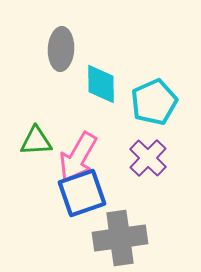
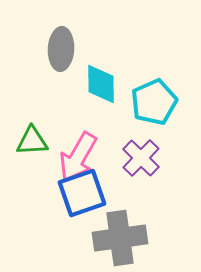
green triangle: moved 4 px left
purple cross: moved 7 px left
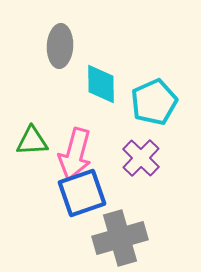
gray ellipse: moved 1 px left, 3 px up
pink arrow: moved 3 px left, 3 px up; rotated 15 degrees counterclockwise
gray cross: rotated 8 degrees counterclockwise
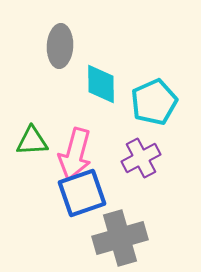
purple cross: rotated 18 degrees clockwise
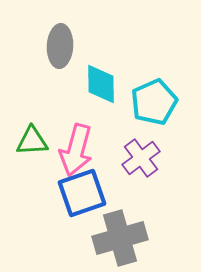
pink arrow: moved 1 px right, 4 px up
purple cross: rotated 9 degrees counterclockwise
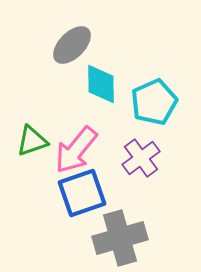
gray ellipse: moved 12 px right, 1 px up; rotated 42 degrees clockwise
green triangle: rotated 16 degrees counterclockwise
pink arrow: rotated 24 degrees clockwise
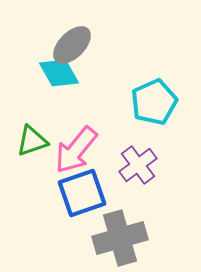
cyan diamond: moved 42 px left, 11 px up; rotated 30 degrees counterclockwise
purple cross: moved 3 px left, 7 px down
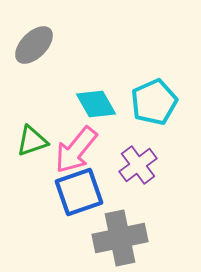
gray ellipse: moved 38 px left
cyan diamond: moved 37 px right, 31 px down
blue square: moved 3 px left, 1 px up
gray cross: rotated 4 degrees clockwise
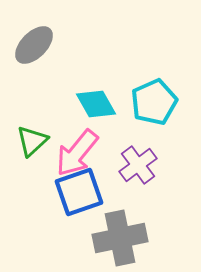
green triangle: rotated 24 degrees counterclockwise
pink arrow: moved 1 px right, 3 px down
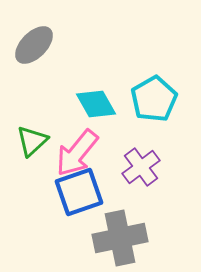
cyan pentagon: moved 3 px up; rotated 6 degrees counterclockwise
purple cross: moved 3 px right, 2 px down
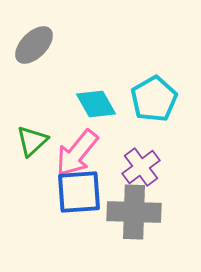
blue square: rotated 15 degrees clockwise
gray cross: moved 14 px right, 26 px up; rotated 14 degrees clockwise
